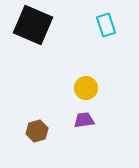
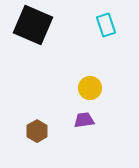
yellow circle: moved 4 px right
brown hexagon: rotated 15 degrees counterclockwise
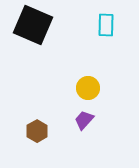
cyan rectangle: rotated 20 degrees clockwise
yellow circle: moved 2 px left
purple trapezoid: rotated 40 degrees counterclockwise
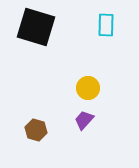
black square: moved 3 px right, 2 px down; rotated 6 degrees counterclockwise
brown hexagon: moved 1 px left, 1 px up; rotated 15 degrees counterclockwise
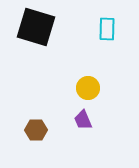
cyan rectangle: moved 1 px right, 4 px down
purple trapezoid: moved 1 px left; rotated 65 degrees counterclockwise
brown hexagon: rotated 15 degrees counterclockwise
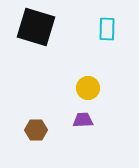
purple trapezoid: rotated 110 degrees clockwise
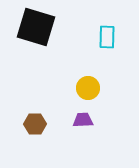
cyan rectangle: moved 8 px down
brown hexagon: moved 1 px left, 6 px up
